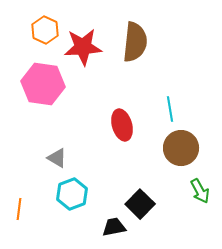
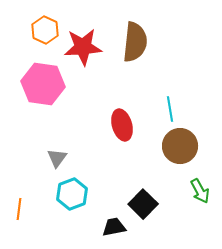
brown circle: moved 1 px left, 2 px up
gray triangle: rotated 35 degrees clockwise
black square: moved 3 px right
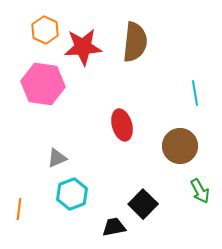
cyan line: moved 25 px right, 16 px up
gray triangle: rotated 30 degrees clockwise
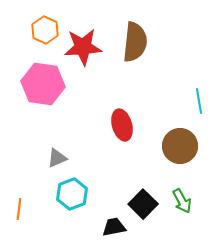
cyan line: moved 4 px right, 8 px down
green arrow: moved 18 px left, 10 px down
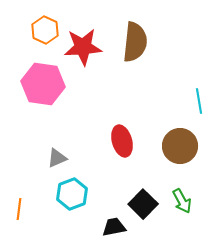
red ellipse: moved 16 px down
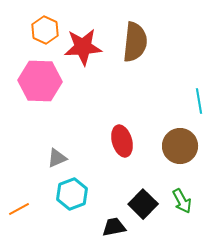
pink hexagon: moved 3 px left, 3 px up; rotated 6 degrees counterclockwise
orange line: rotated 55 degrees clockwise
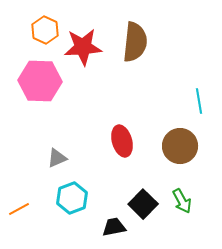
cyan hexagon: moved 4 px down
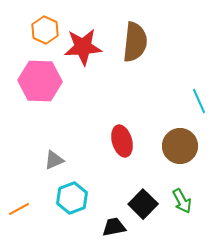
cyan line: rotated 15 degrees counterclockwise
gray triangle: moved 3 px left, 2 px down
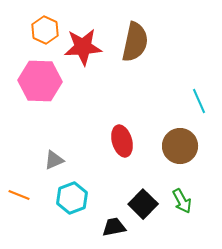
brown semicircle: rotated 6 degrees clockwise
orange line: moved 14 px up; rotated 50 degrees clockwise
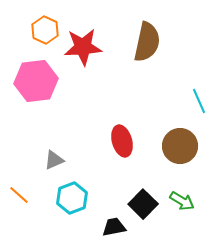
brown semicircle: moved 12 px right
pink hexagon: moved 4 px left; rotated 9 degrees counterclockwise
orange line: rotated 20 degrees clockwise
green arrow: rotated 30 degrees counterclockwise
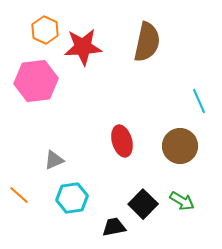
cyan hexagon: rotated 12 degrees clockwise
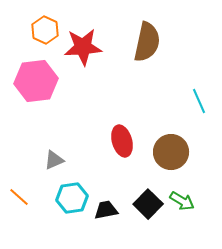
brown circle: moved 9 px left, 6 px down
orange line: moved 2 px down
black square: moved 5 px right
black trapezoid: moved 8 px left, 17 px up
